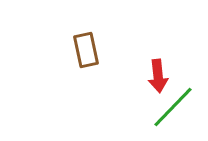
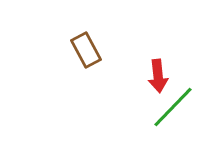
brown rectangle: rotated 16 degrees counterclockwise
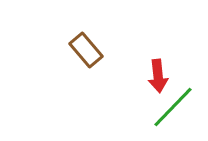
brown rectangle: rotated 12 degrees counterclockwise
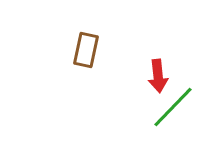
brown rectangle: rotated 52 degrees clockwise
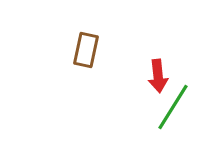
green line: rotated 12 degrees counterclockwise
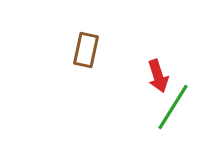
red arrow: rotated 12 degrees counterclockwise
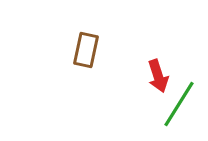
green line: moved 6 px right, 3 px up
